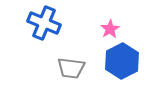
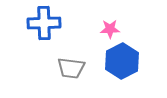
blue cross: rotated 24 degrees counterclockwise
pink star: rotated 30 degrees clockwise
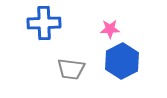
gray trapezoid: moved 1 px down
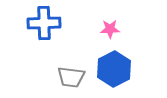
blue hexagon: moved 8 px left, 8 px down
gray trapezoid: moved 8 px down
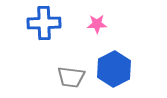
pink star: moved 13 px left, 5 px up
